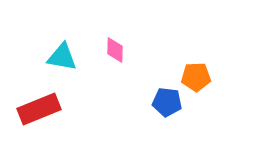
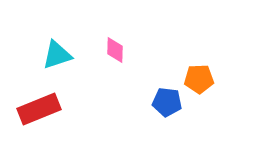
cyan triangle: moved 5 px left, 2 px up; rotated 28 degrees counterclockwise
orange pentagon: moved 3 px right, 2 px down
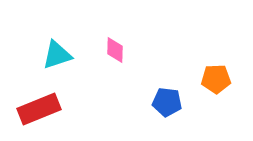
orange pentagon: moved 17 px right
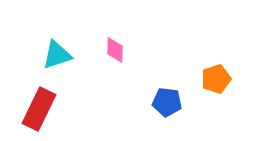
orange pentagon: rotated 16 degrees counterclockwise
red rectangle: rotated 42 degrees counterclockwise
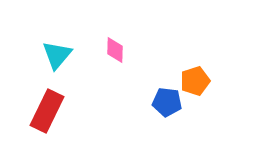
cyan triangle: rotated 32 degrees counterclockwise
orange pentagon: moved 21 px left, 2 px down
red rectangle: moved 8 px right, 2 px down
